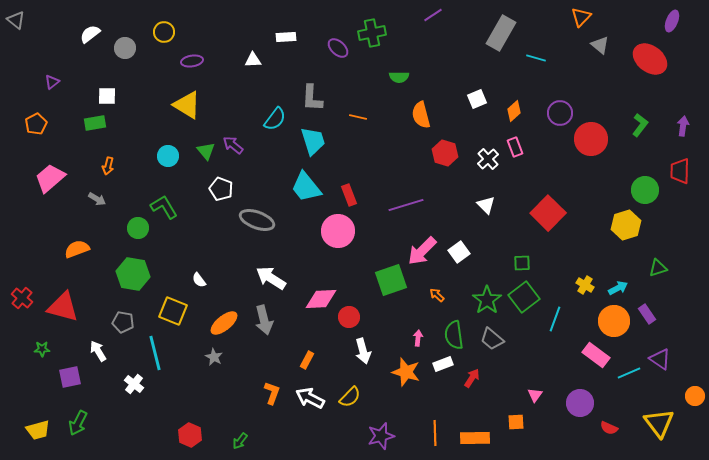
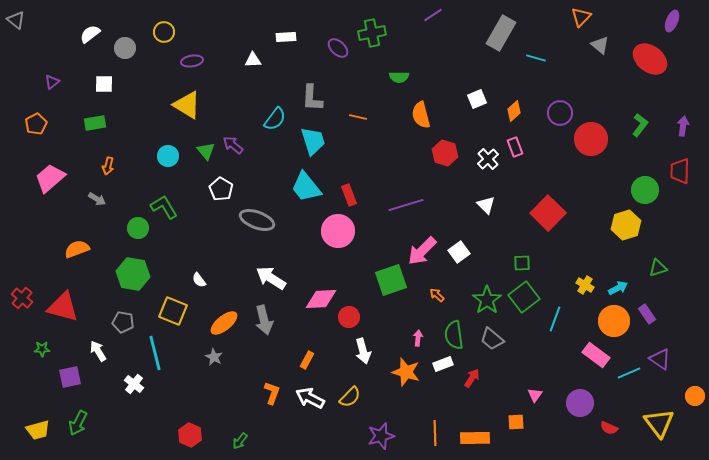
white square at (107, 96): moved 3 px left, 12 px up
white pentagon at (221, 189): rotated 10 degrees clockwise
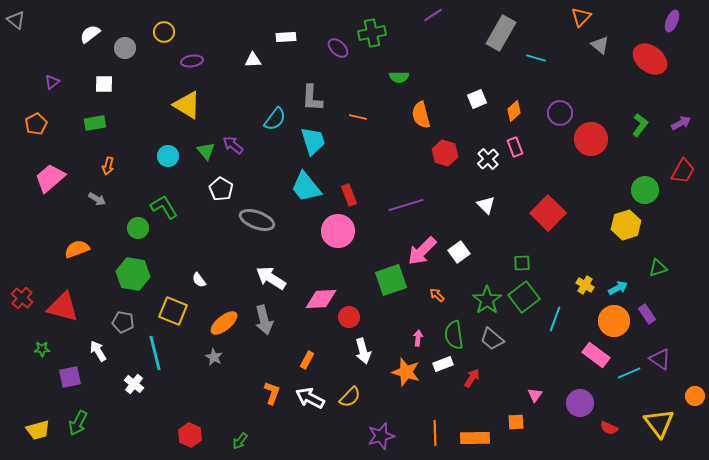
purple arrow at (683, 126): moved 2 px left, 3 px up; rotated 54 degrees clockwise
red trapezoid at (680, 171): moved 3 px right; rotated 152 degrees counterclockwise
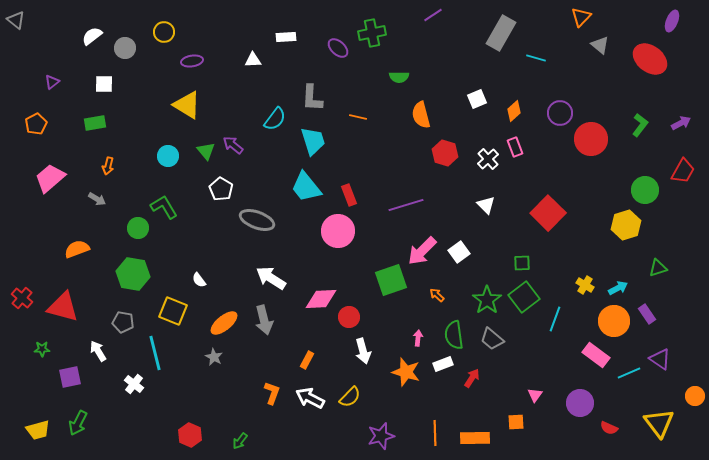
white semicircle at (90, 34): moved 2 px right, 2 px down
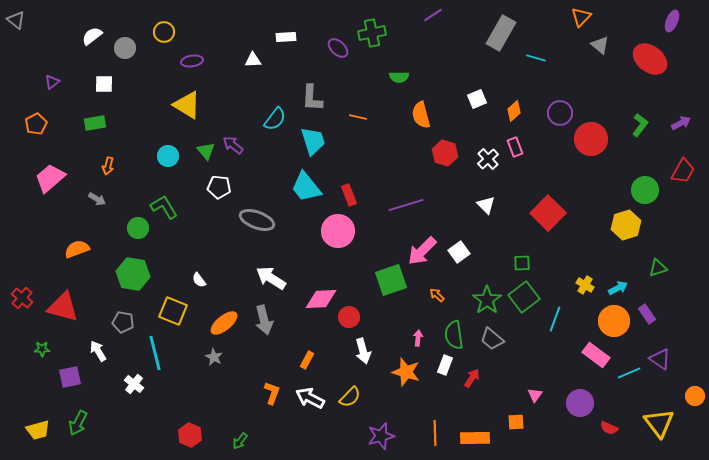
white pentagon at (221, 189): moved 2 px left, 2 px up; rotated 25 degrees counterclockwise
white rectangle at (443, 364): moved 2 px right, 1 px down; rotated 48 degrees counterclockwise
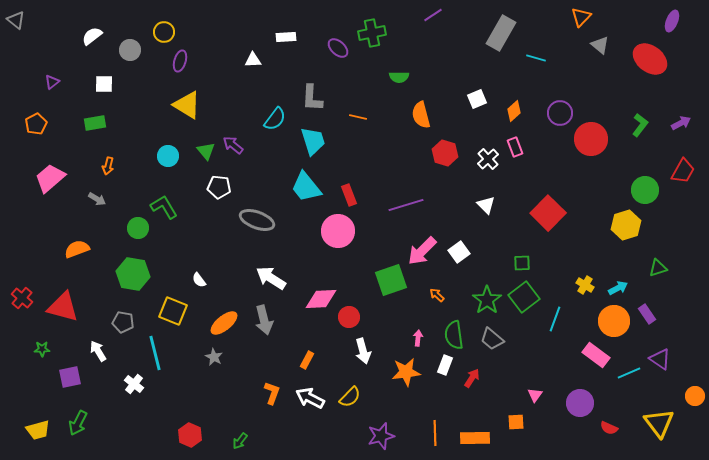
gray circle at (125, 48): moved 5 px right, 2 px down
purple ellipse at (192, 61): moved 12 px left; rotated 65 degrees counterclockwise
orange star at (406, 372): rotated 24 degrees counterclockwise
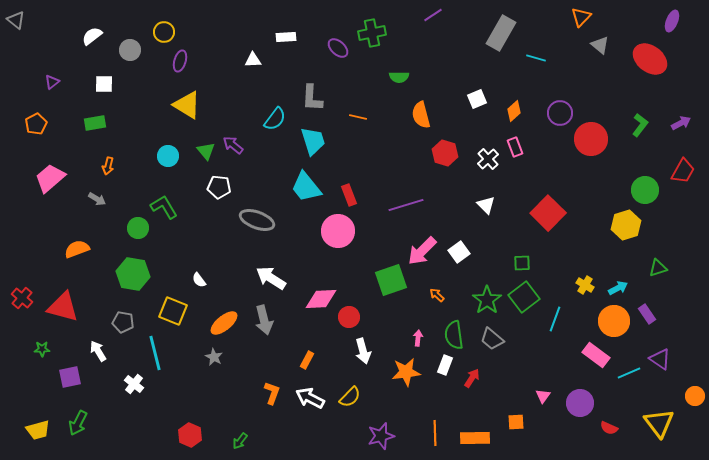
pink triangle at (535, 395): moved 8 px right, 1 px down
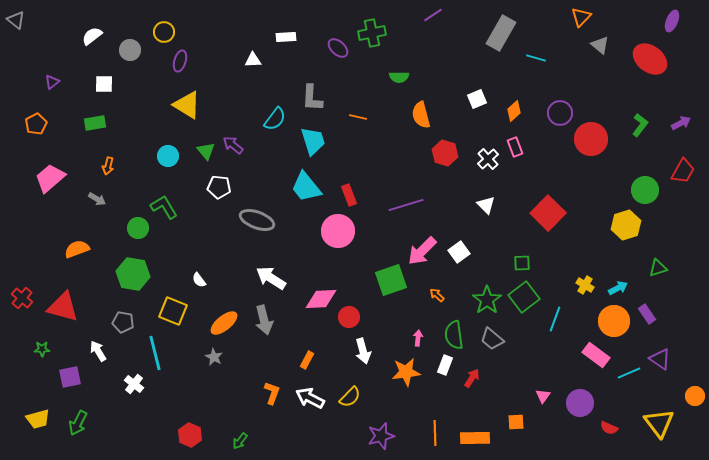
yellow trapezoid at (38, 430): moved 11 px up
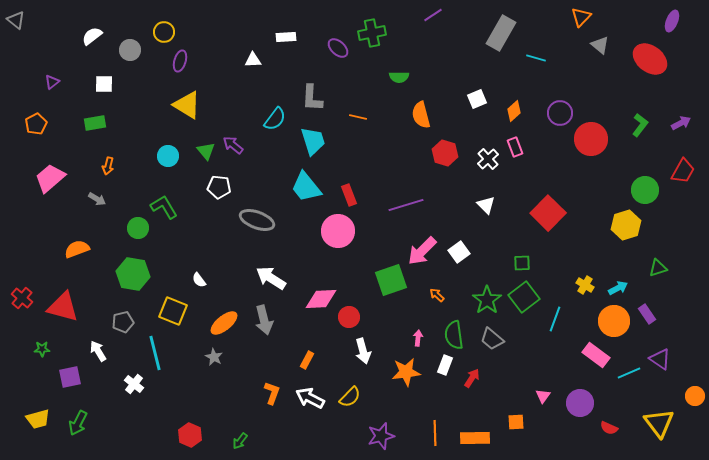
gray pentagon at (123, 322): rotated 25 degrees counterclockwise
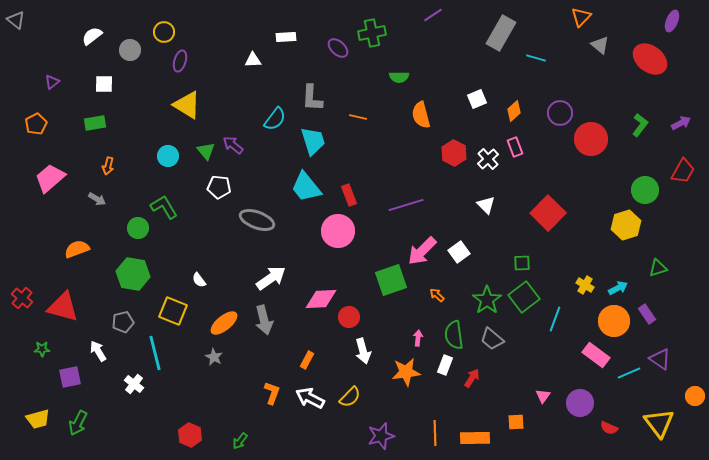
red hexagon at (445, 153): moved 9 px right; rotated 10 degrees clockwise
white arrow at (271, 278): rotated 112 degrees clockwise
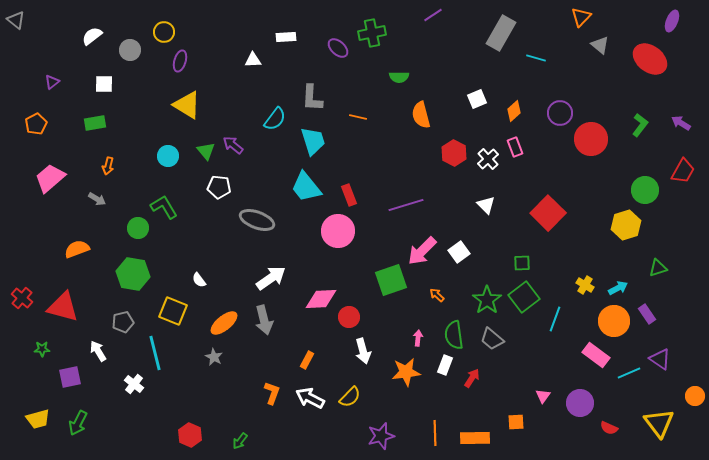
purple arrow at (681, 123): rotated 120 degrees counterclockwise
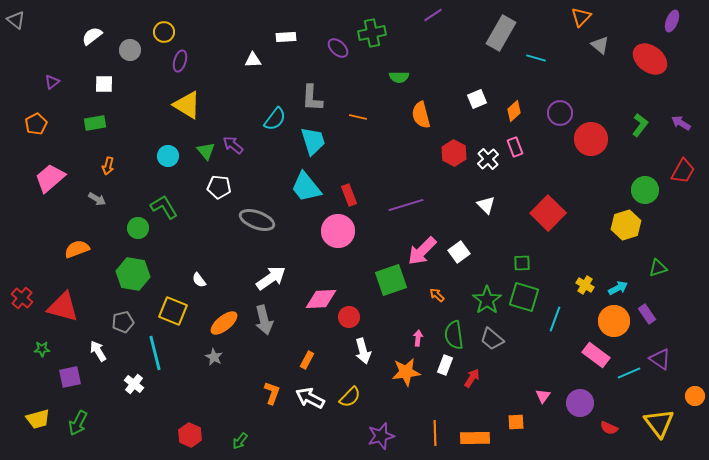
green square at (524, 297): rotated 36 degrees counterclockwise
